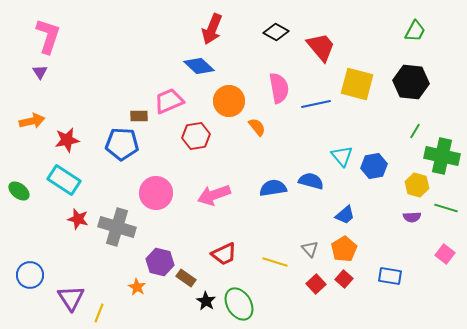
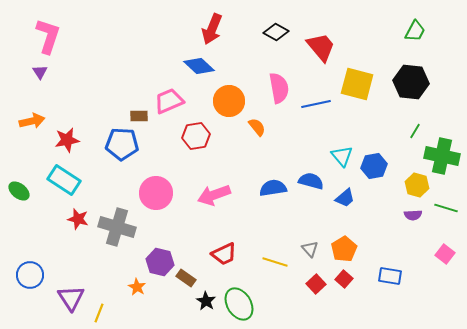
blue trapezoid at (345, 215): moved 17 px up
purple semicircle at (412, 217): moved 1 px right, 2 px up
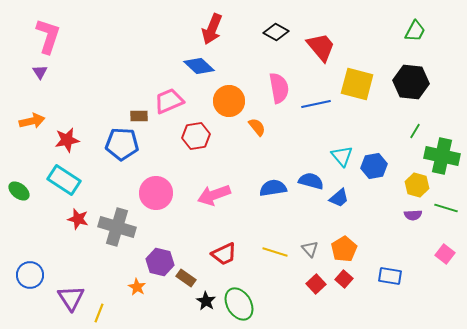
blue trapezoid at (345, 198): moved 6 px left
yellow line at (275, 262): moved 10 px up
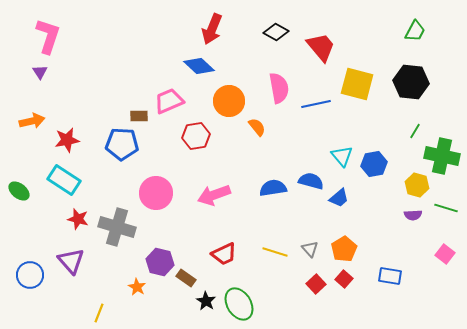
blue hexagon at (374, 166): moved 2 px up
purple triangle at (71, 298): moved 37 px up; rotated 8 degrees counterclockwise
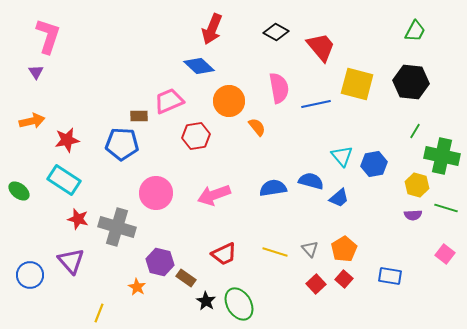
purple triangle at (40, 72): moved 4 px left
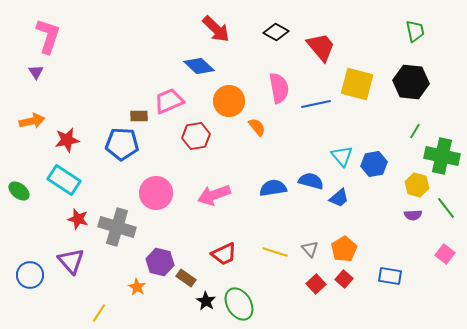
red arrow at (212, 29): moved 4 px right; rotated 68 degrees counterclockwise
green trapezoid at (415, 31): rotated 40 degrees counterclockwise
green line at (446, 208): rotated 35 degrees clockwise
yellow line at (99, 313): rotated 12 degrees clockwise
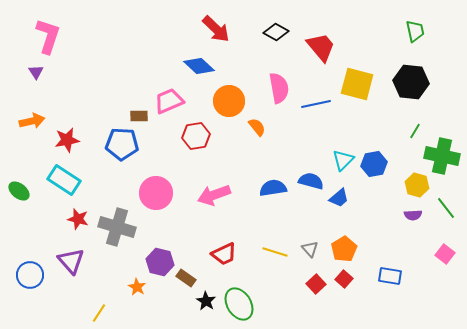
cyan triangle at (342, 156): moved 1 px right, 4 px down; rotated 25 degrees clockwise
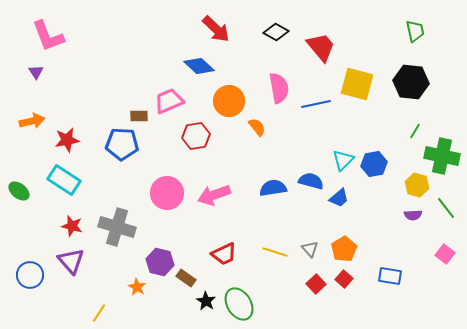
pink L-shape at (48, 36): rotated 141 degrees clockwise
pink circle at (156, 193): moved 11 px right
red star at (78, 219): moved 6 px left, 7 px down
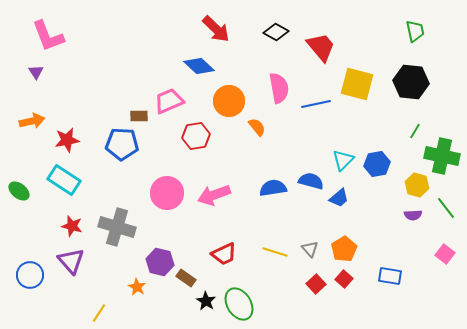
blue hexagon at (374, 164): moved 3 px right
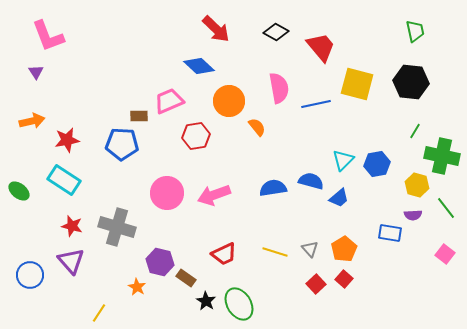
blue rectangle at (390, 276): moved 43 px up
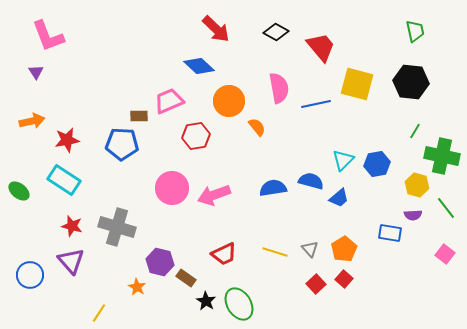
pink circle at (167, 193): moved 5 px right, 5 px up
